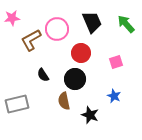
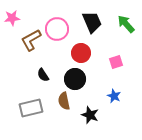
gray rectangle: moved 14 px right, 4 px down
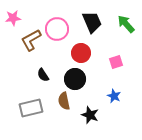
pink star: moved 1 px right
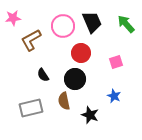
pink circle: moved 6 px right, 3 px up
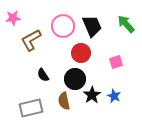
black trapezoid: moved 4 px down
black star: moved 2 px right, 20 px up; rotated 18 degrees clockwise
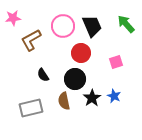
black star: moved 3 px down
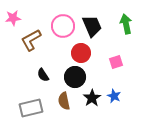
green arrow: rotated 30 degrees clockwise
black circle: moved 2 px up
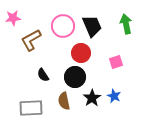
gray rectangle: rotated 10 degrees clockwise
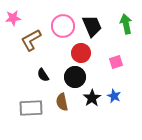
brown semicircle: moved 2 px left, 1 px down
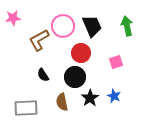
green arrow: moved 1 px right, 2 px down
brown L-shape: moved 8 px right
black star: moved 2 px left
gray rectangle: moved 5 px left
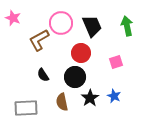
pink star: rotated 28 degrees clockwise
pink circle: moved 2 px left, 3 px up
